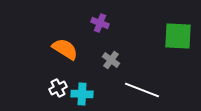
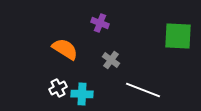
white line: moved 1 px right
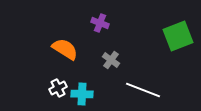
green square: rotated 24 degrees counterclockwise
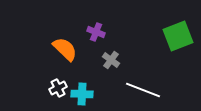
purple cross: moved 4 px left, 9 px down
orange semicircle: rotated 12 degrees clockwise
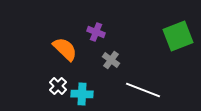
white cross: moved 2 px up; rotated 18 degrees counterclockwise
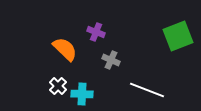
gray cross: rotated 12 degrees counterclockwise
white line: moved 4 px right
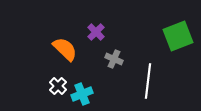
purple cross: rotated 24 degrees clockwise
gray cross: moved 3 px right, 1 px up
white line: moved 1 px right, 9 px up; rotated 76 degrees clockwise
cyan cross: rotated 25 degrees counterclockwise
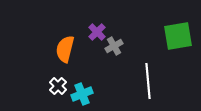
purple cross: moved 1 px right
green square: rotated 12 degrees clockwise
orange semicircle: rotated 120 degrees counterclockwise
gray cross: moved 13 px up; rotated 36 degrees clockwise
white line: rotated 12 degrees counterclockwise
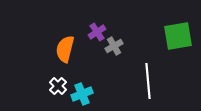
purple cross: rotated 12 degrees clockwise
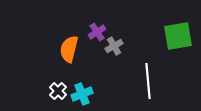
orange semicircle: moved 4 px right
white cross: moved 5 px down
